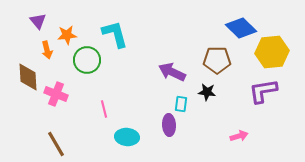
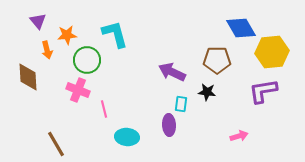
blue diamond: rotated 16 degrees clockwise
pink cross: moved 22 px right, 4 px up
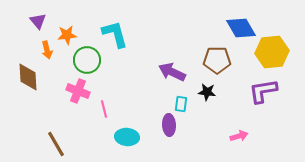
pink cross: moved 1 px down
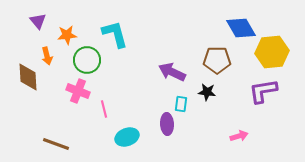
orange arrow: moved 6 px down
purple ellipse: moved 2 px left, 1 px up
cyan ellipse: rotated 25 degrees counterclockwise
brown line: rotated 40 degrees counterclockwise
